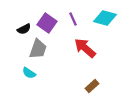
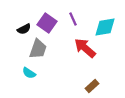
cyan diamond: moved 9 px down; rotated 25 degrees counterclockwise
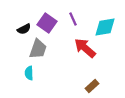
cyan semicircle: rotated 56 degrees clockwise
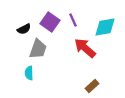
purple line: moved 1 px down
purple square: moved 3 px right, 1 px up
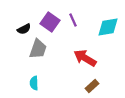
cyan diamond: moved 3 px right
red arrow: moved 10 px down; rotated 10 degrees counterclockwise
cyan semicircle: moved 5 px right, 10 px down
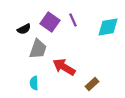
red arrow: moved 21 px left, 9 px down
brown rectangle: moved 2 px up
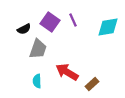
red arrow: moved 3 px right, 5 px down
cyan semicircle: moved 3 px right, 2 px up
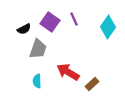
purple line: moved 1 px right, 1 px up
cyan diamond: rotated 45 degrees counterclockwise
red arrow: moved 1 px right
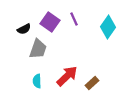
red arrow: moved 1 px left, 4 px down; rotated 105 degrees clockwise
brown rectangle: moved 1 px up
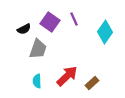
cyan diamond: moved 3 px left, 5 px down
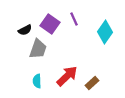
purple square: moved 2 px down
black semicircle: moved 1 px right, 1 px down
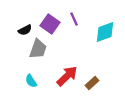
cyan diamond: rotated 35 degrees clockwise
cyan semicircle: moved 6 px left; rotated 32 degrees counterclockwise
